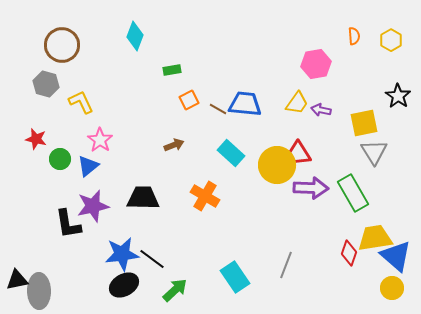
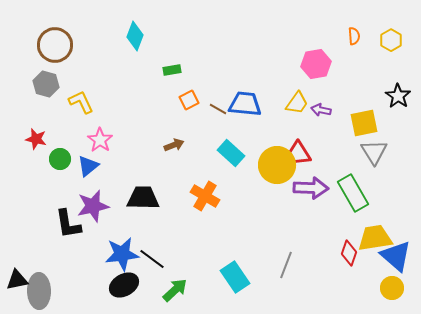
brown circle at (62, 45): moved 7 px left
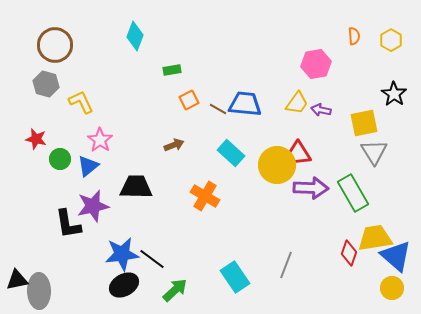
black star at (398, 96): moved 4 px left, 2 px up
black trapezoid at (143, 198): moved 7 px left, 11 px up
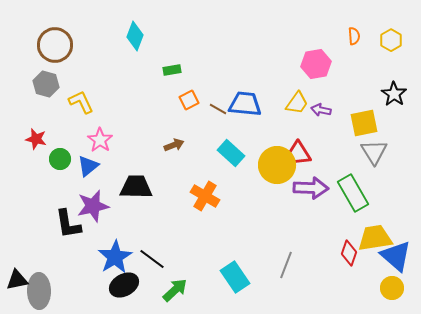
blue star at (122, 254): moved 7 px left, 3 px down; rotated 24 degrees counterclockwise
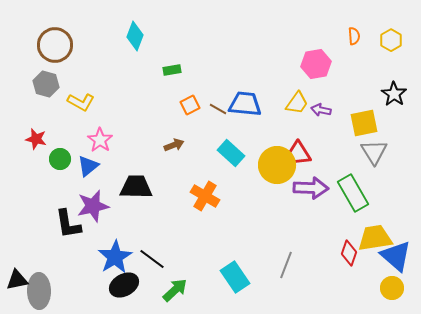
orange square at (189, 100): moved 1 px right, 5 px down
yellow L-shape at (81, 102): rotated 144 degrees clockwise
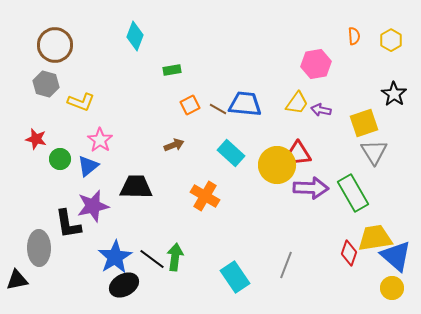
yellow L-shape at (81, 102): rotated 8 degrees counterclockwise
yellow square at (364, 123): rotated 8 degrees counterclockwise
green arrow at (175, 290): moved 33 px up; rotated 40 degrees counterclockwise
gray ellipse at (39, 291): moved 43 px up
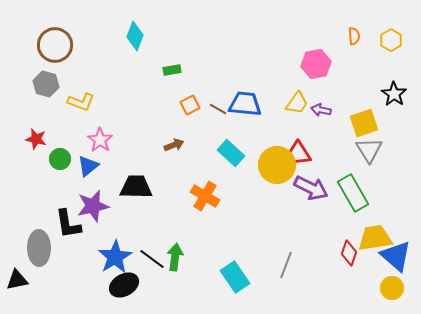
gray triangle at (374, 152): moved 5 px left, 2 px up
purple arrow at (311, 188): rotated 24 degrees clockwise
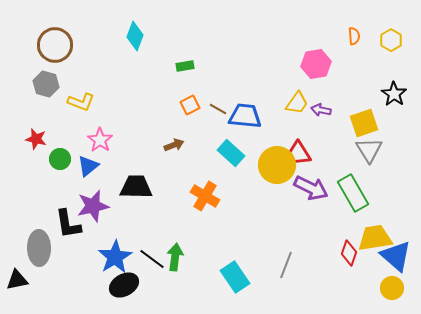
green rectangle at (172, 70): moved 13 px right, 4 px up
blue trapezoid at (245, 104): moved 12 px down
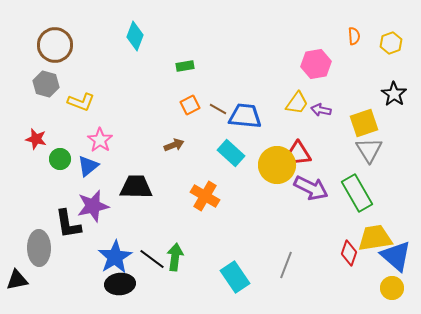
yellow hexagon at (391, 40): moved 3 px down; rotated 10 degrees clockwise
green rectangle at (353, 193): moved 4 px right
black ellipse at (124, 285): moved 4 px left, 1 px up; rotated 24 degrees clockwise
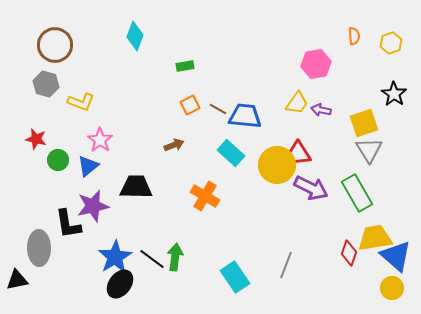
green circle at (60, 159): moved 2 px left, 1 px down
black ellipse at (120, 284): rotated 48 degrees counterclockwise
